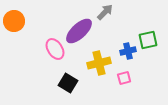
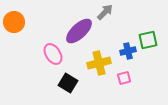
orange circle: moved 1 px down
pink ellipse: moved 2 px left, 5 px down
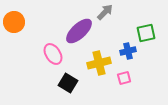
green square: moved 2 px left, 7 px up
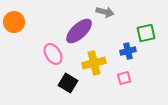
gray arrow: rotated 60 degrees clockwise
yellow cross: moved 5 px left
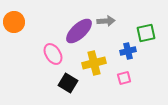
gray arrow: moved 1 px right, 9 px down; rotated 18 degrees counterclockwise
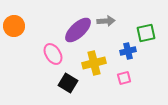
orange circle: moved 4 px down
purple ellipse: moved 1 px left, 1 px up
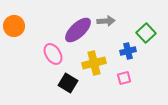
green square: rotated 30 degrees counterclockwise
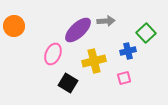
pink ellipse: rotated 55 degrees clockwise
yellow cross: moved 2 px up
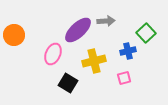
orange circle: moved 9 px down
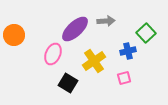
purple ellipse: moved 3 px left, 1 px up
yellow cross: rotated 20 degrees counterclockwise
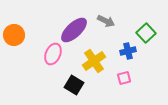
gray arrow: rotated 30 degrees clockwise
purple ellipse: moved 1 px left, 1 px down
black square: moved 6 px right, 2 px down
